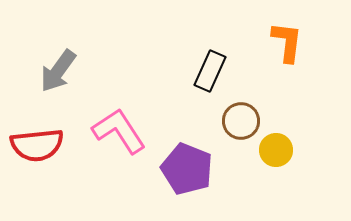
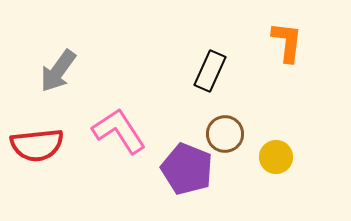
brown circle: moved 16 px left, 13 px down
yellow circle: moved 7 px down
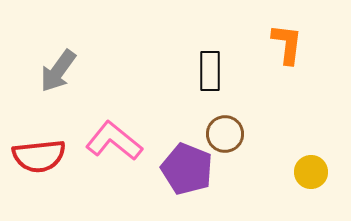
orange L-shape: moved 2 px down
black rectangle: rotated 24 degrees counterclockwise
pink L-shape: moved 5 px left, 10 px down; rotated 18 degrees counterclockwise
red semicircle: moved 2 px right, 11 px down
yellow circle: moved 35 px right, 15 px down
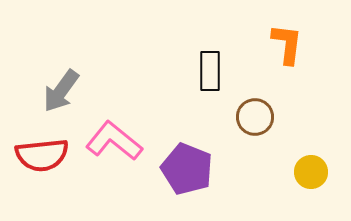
gray arrow: moved 3 px right, 20 px down
brown circle: moved 30 px right, 17 px up
red semicircle: moved 3 px right, 1 px up
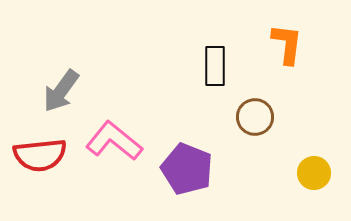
black rectangle: moved 5 px right, 5 px up
red semicircle: moved 2 px left
yellow circle: moved 3 px right, 1 px down
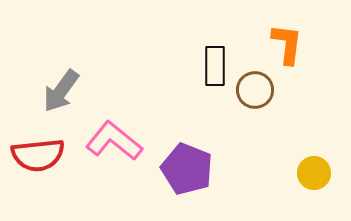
brown circle: moved 27 px up
red semicircle: moved 2 px left
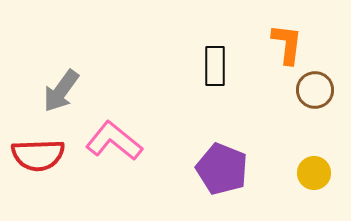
brown circle: moved 60 px right
red semicircle: rotated 4 degrees clockwise
purple pentagon: moved 35 px right
